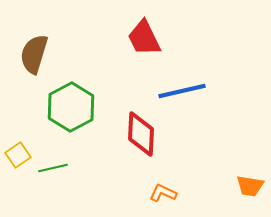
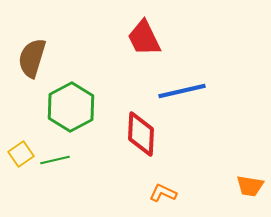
brown semicircle: moved 2 px left, 4 px down
yellow square: moved 3 px right, 1 px up
green line: moved 2 px right, 8 px up
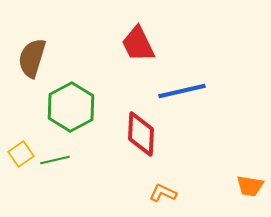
red trapezoid: moved 6 px left, 6 px down
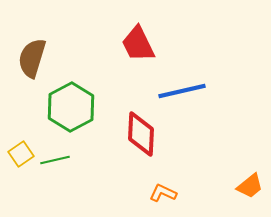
orange trapezoid: rotated 48 degrees counterclockwise
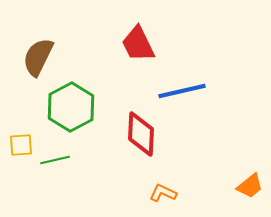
brown semicircle: moved 6 px right, 1 px up; rotated 9 degrees clockwise
yellow square: moved 9 px up; rotated 30 degrees clockwise
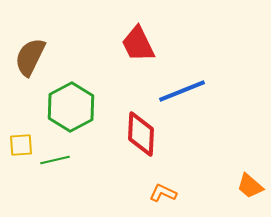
brown semicircle: moved 8 px left
blue line: rotated 9 degrees counterclockwise
orange trapezoid: rotated 80 degrees clockwise
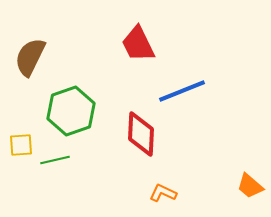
green hexagon: moved 4 px down; rotated 9 degrees clockwise
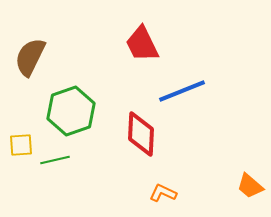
red trapezoid: moved 4 px right
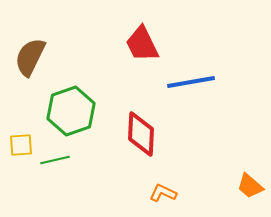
blue line: moved 9 px right, 9 px up; rotated 12 degrees clockwise
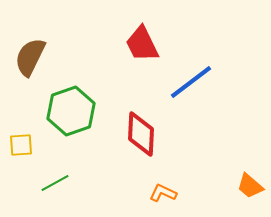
blue line: rotated 27 degrees counterclockwise
green line: moved 23 px down; rotated 16 degrees counterclockwise
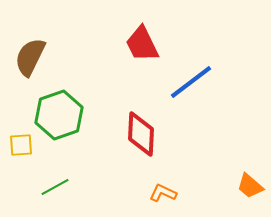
green hexagon: moved 12 px left, 4 px down
green line: moved 4 px down
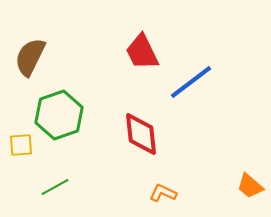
red trapezoid: moved 8 px down
red diamond: rotated 9 degrees counterclockwise
